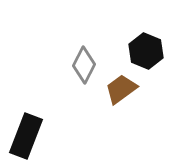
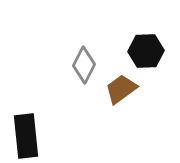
black hexagon: rotated 24 degrees counterclockwise
black rectangle: rotated 27 degrees counterclockwise
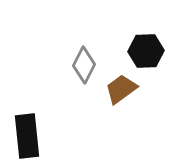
black rectangle: moved 1 px right
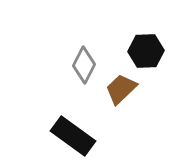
brown trapezoid: rotated 8 degrees counterclockwise
black rectangle: moved 46 px right; rotated 48 degrees counterclockwise
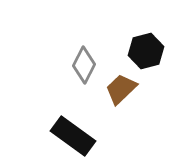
black hexagon: rotated 12 degrees counterclockwise
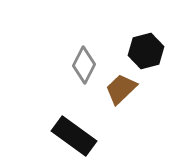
black rectangle: moved 1 px right
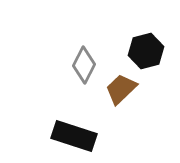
black rectangle: rotated 18 degrees counterclockwise
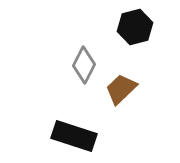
black hexagon: moved 11 px left, 24 px up
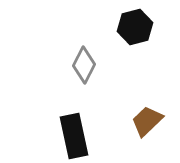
brown trapezoid: moved 26 px right, 32 px down
black rectangle: rotated 60 degrees clockwise
